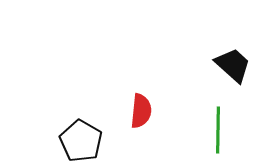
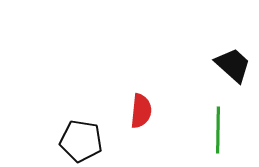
black pentagon: rotated 21 degrees counterclockwise
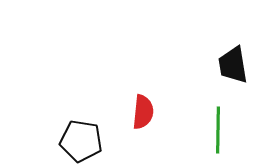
black trapezoid: rotated 141 degrees counterclockwise
red semicircle: moved 2 px right, 1 px down
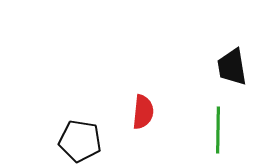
black trapezoid: moved 1 px left, 2 px down
black pentagon: moved 1 px left
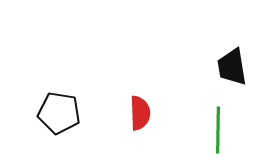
red semicircle: moved 3 px left, 1 px down; rotated 8 degrees counterclockwise
black pentagon: moved 21 px left, 28 px up
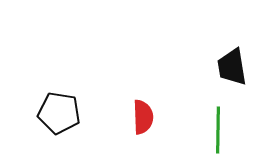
red semicircle: moved 3 px right, 4 px down
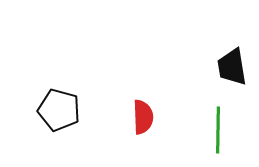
black pentagon: moved 3 px up; rotated 6 degrees clockwise
